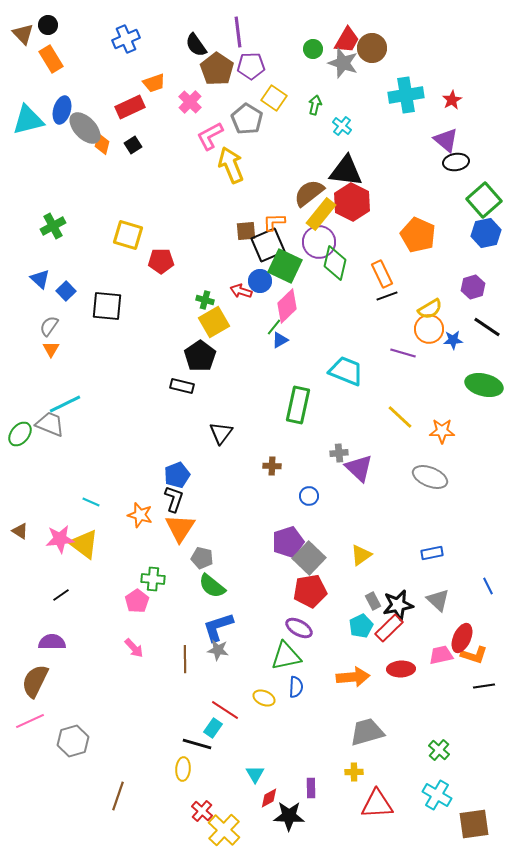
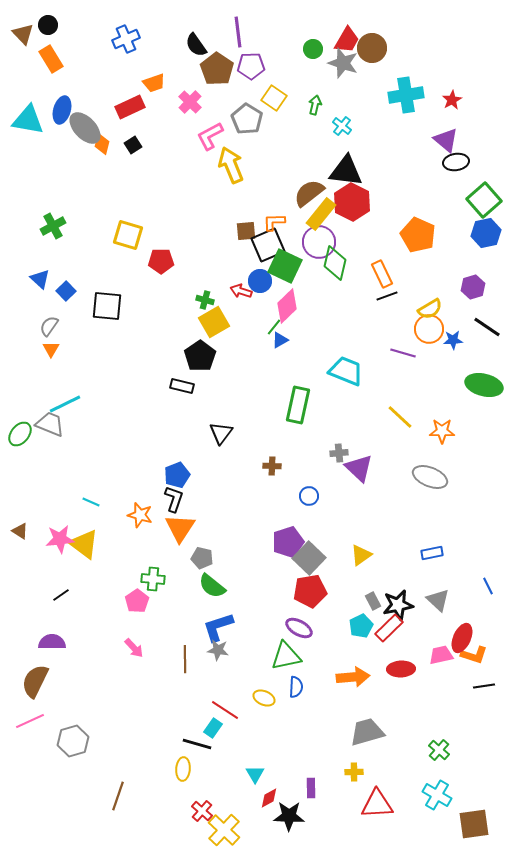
cyan triangle at (28, 120): rotated 24 degrees clockwise
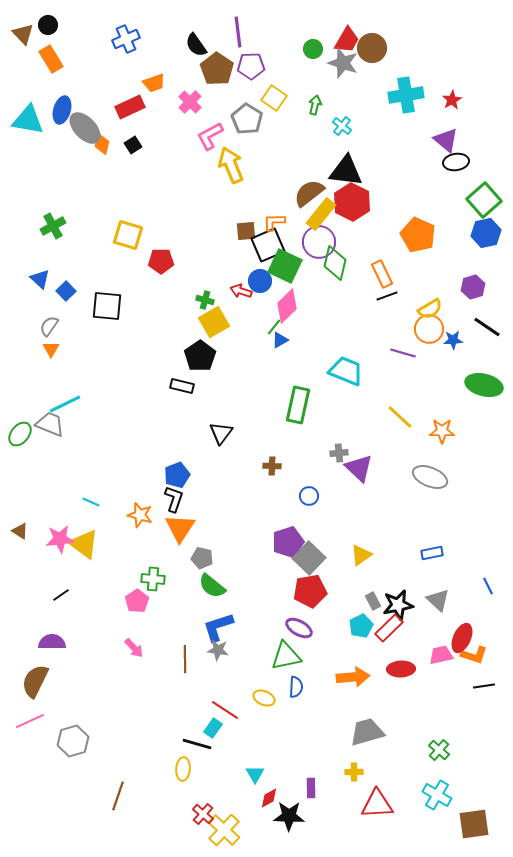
red cross at (202, 811): moved 1 px right, 3 px down
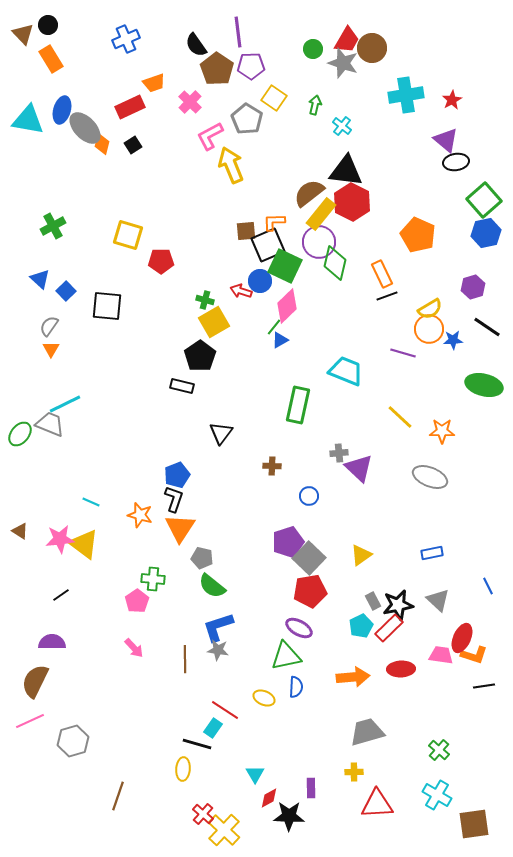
pink trapezoid at (441, 655): rotated 20 degrees clockwise
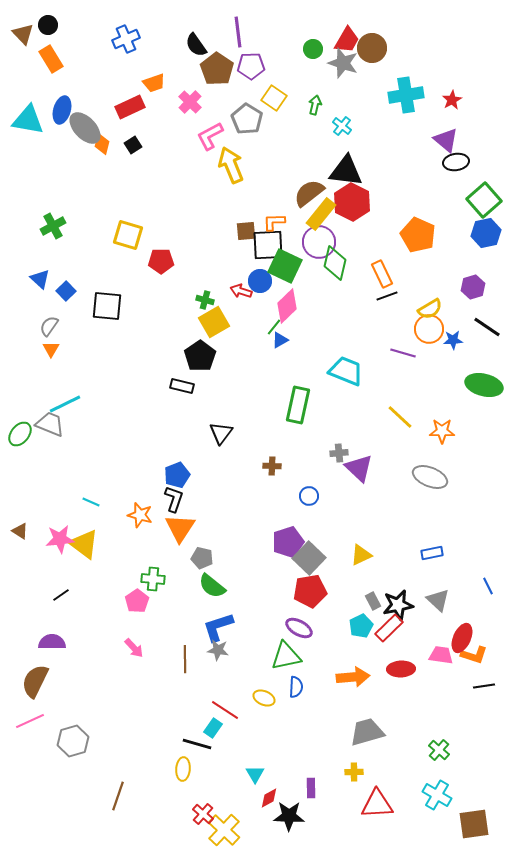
black square at (268, 245): rotated 20 degrees clockwise
yellow triangle at (361, 555): rotated 10 degrees clockwise
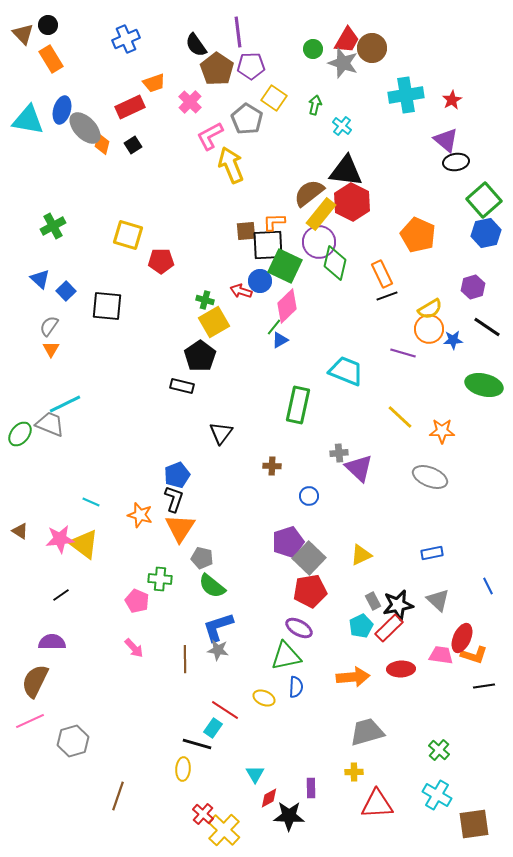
green cross at (153, 579): moved 7 px right
pink pentagon at (137, 601): rotated 15 degrees counterclockwise
